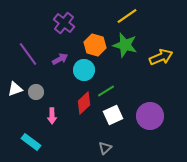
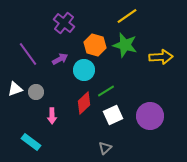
yellow arrow: rotated 20 degrees clockwise
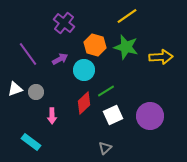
green star: moved 1 px right, 2 px down
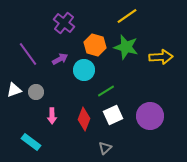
white triangle: moved 1 px left, 1 px down
red diamond: moved 16 px down; rotated 25 degrees counterclockwise
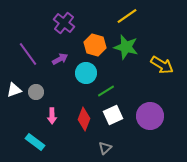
yellow arrow: moved 1 px right, 8 px down; rotated 35 degrees clockwise
cyan circle: moved 2 px right, 3 px down
cyan rectangle: moved 4 px right
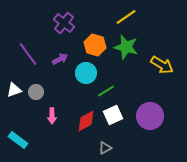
yellow line: moved 1 px left, 1 px down
red diamond: moved 2 px right, 2 px down; rotated 40 degrees clockwise
cyan rectangle: moved 17 px left, 2 px up
gray triangle: rotated 16 degrees clockwise
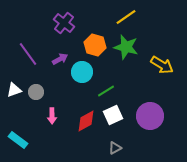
cyan circle: moved 4 px left, 1 px up
gray triangle: moved 10 px right
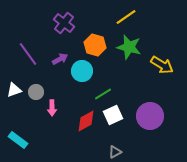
green star: moved 3 px right
cyan circle: moved 1 px up
green line: moved 3 px left, 3 px down
pink arrow: moved 8 px up
gray triangle: moved 4 px down
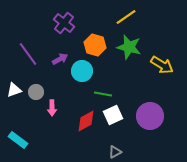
green line: rotated 42 degrees clockwise
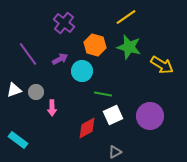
red diamond: moved 1 px right, 7 px down
